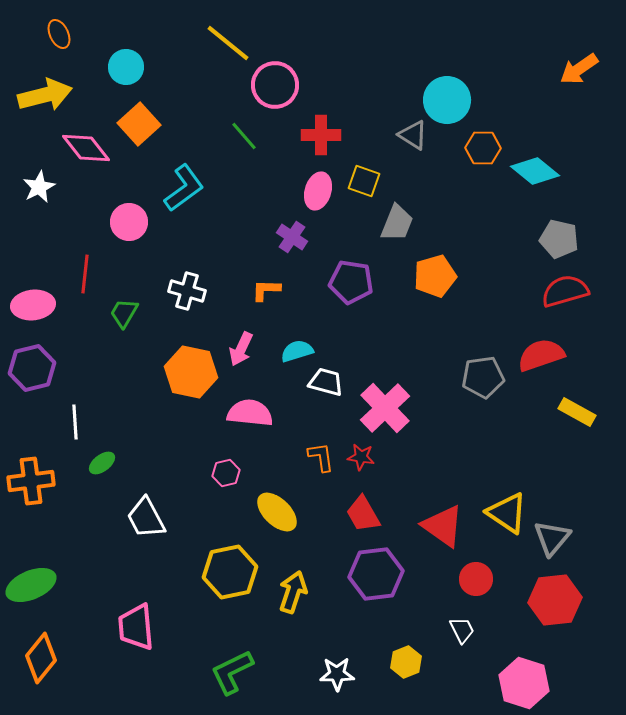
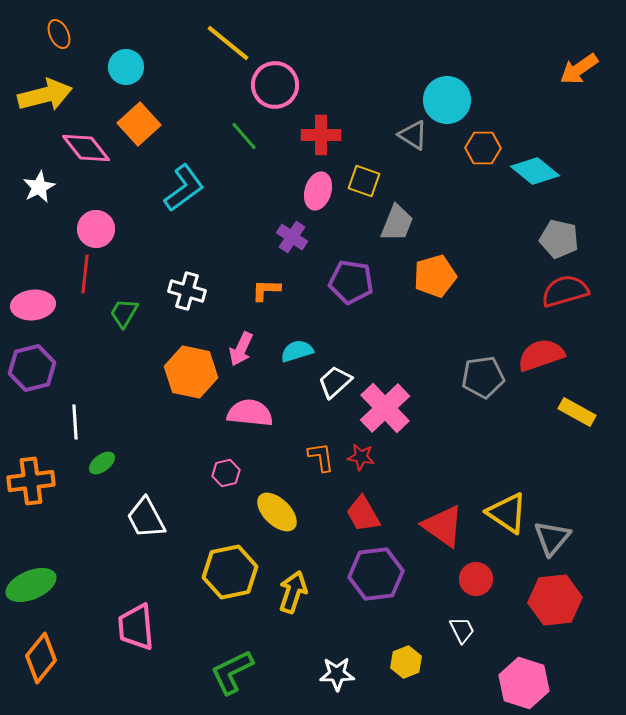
pink circle at (129, 222): moved 33 px left, 7 px down
white trapezoid at (326, 382): moved 9 px right; rotated 57 degrees counterclockwise
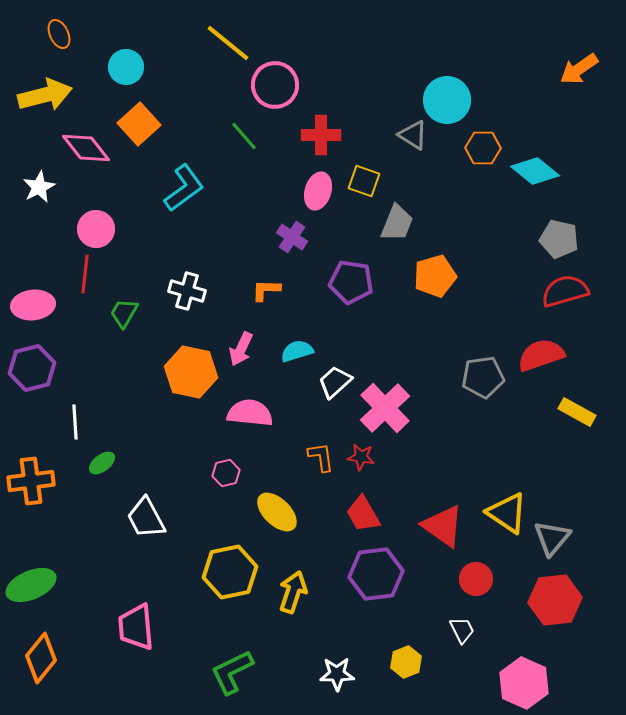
pink hexagon at (524, 683): rotated 6 degrees clockwise
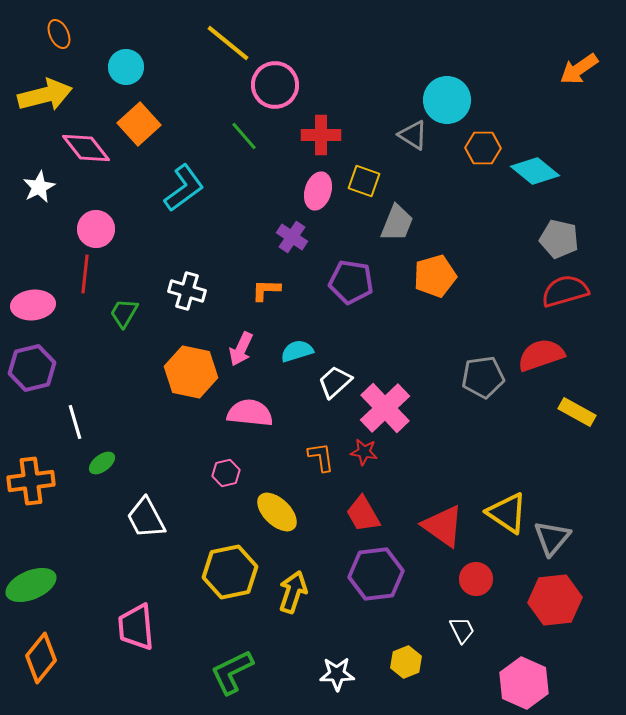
white line at (75, 422): rotated 12 degrees counterclockwise
red star at (361, 457): moved 3 px right, 5 px up
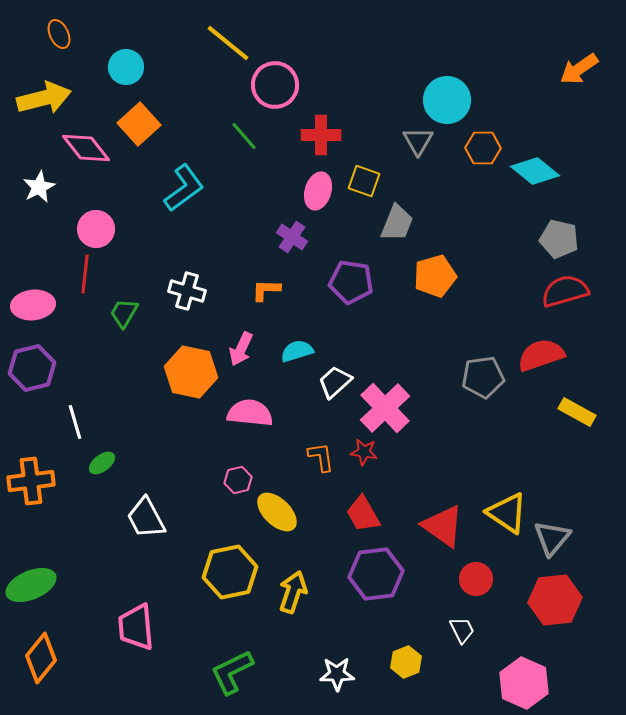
yellow arrow at (45, 95): moved 1 px left, 3 px down
gray triangle at (413, 135): moved 5 px right, 6 px down; rotated 28 degrees clockwise
pink hexagon at (226, 473): moved 12 px right, 7 px down
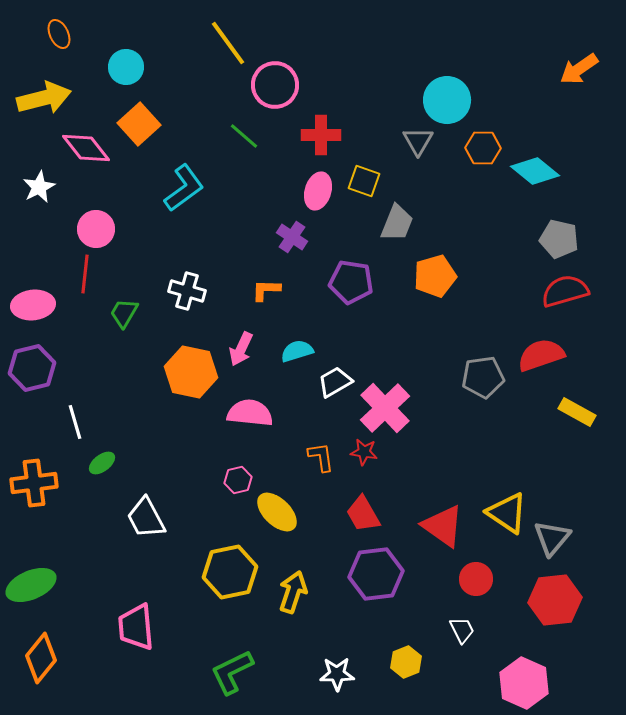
yellow line at (228, 43): rotated 15 degrees clockwise
green line at (244, 136): rotated 8 degrees counterclockwise
white trapezoid at (335, 382): rotated 12 degrees clockwise
orange cross at (31, 481): moved 3 px right, 2 px down
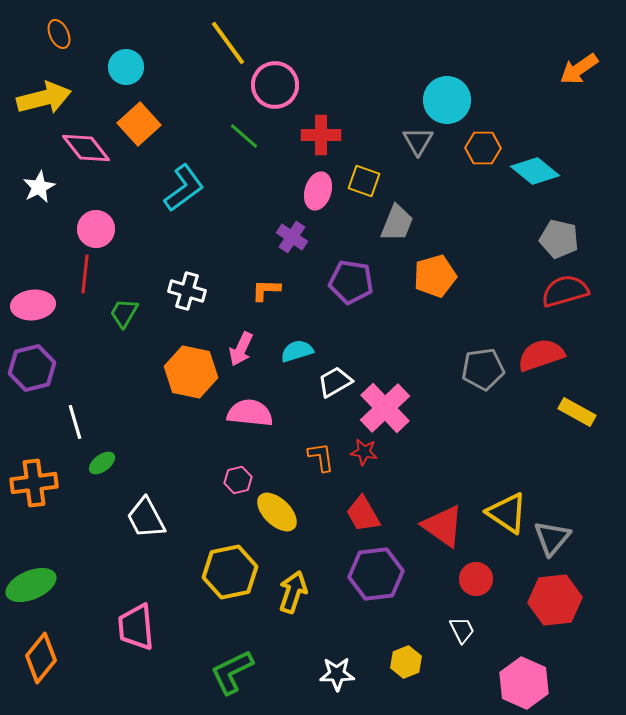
gray pentagon at (483, 377): moved 8 px up
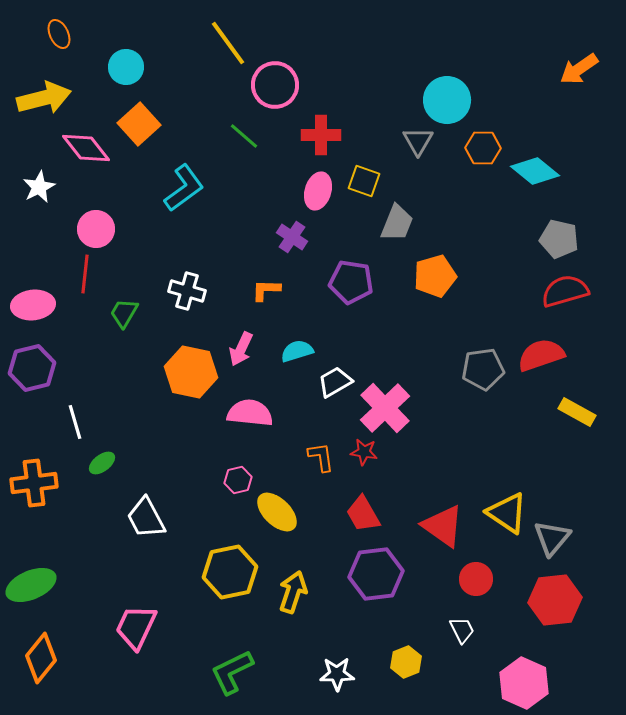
pink trapezoid at (136, 627): rotated 30 degrees clockwise
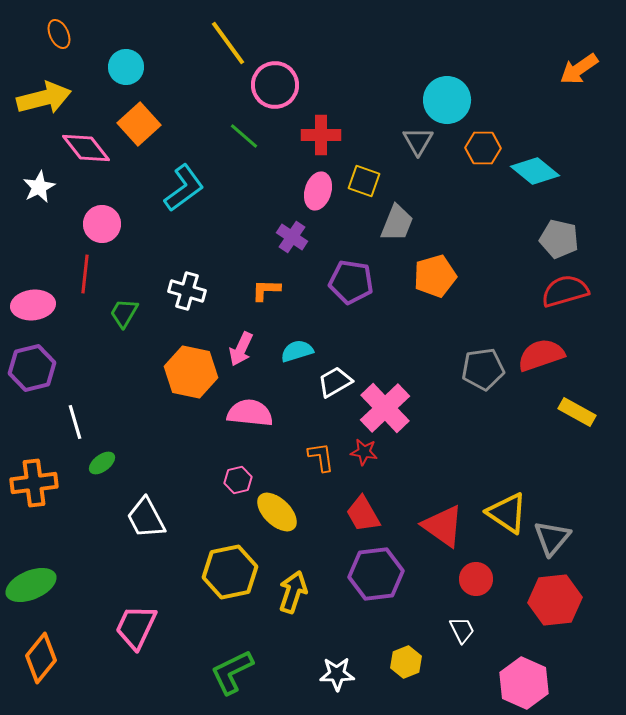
pink circle at (96, 229): moved 6 px right, 5 px up
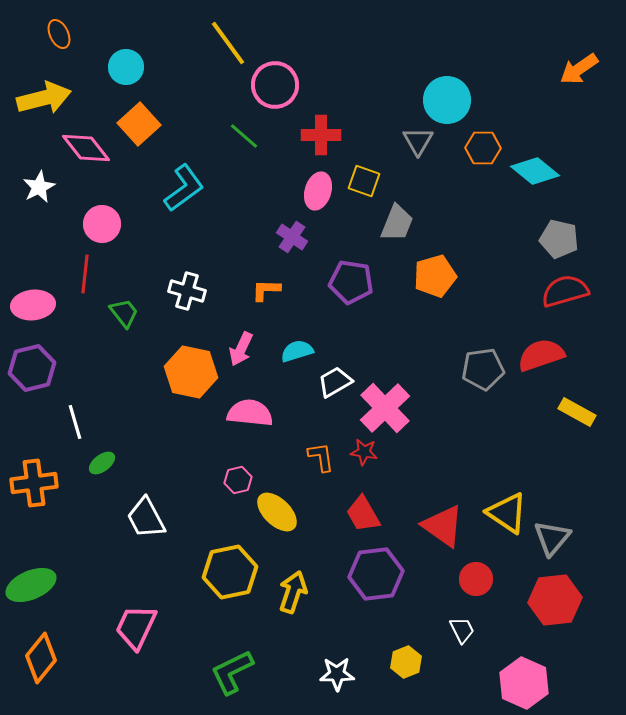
green trapezoid at (124, 313): rotated 112 degrees clockwise
